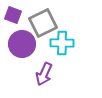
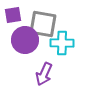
purple square: rotated 30 degrees counterclockwise
gray square: moved 1 px down; rotated 36 degrees clockwise
purple circle: moved 3 px right, 4 px up
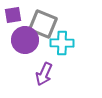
gray square: rotated 12 degrees clockwise
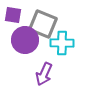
purple square: rotated 18 degrees clockwise
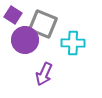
purple square: rotated 24 degrees clockwise
cyan cross: moved 11 px right
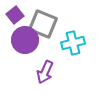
purple square: moved 2 px right; rotated 18 degrees clockwise
cyan cross: rotated 15 degrees counterclockwise
purple arrow: moved 1 px right, 2 px up
